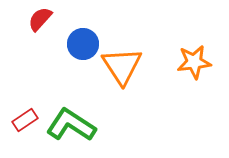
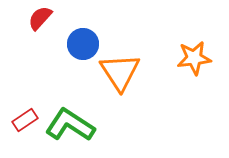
red semicircle: moved 1 px up
orange star: moved 4 px up
orange triangle: moved 2 px left, 6 px down
green L-shape: moved 1 px left
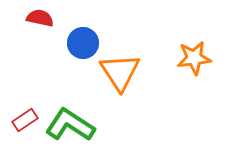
red semicircle: rotated 60 degrees clockwise
blue circle: moved 1 px up
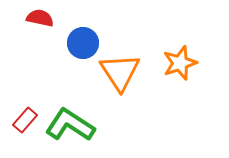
orange star: moved 14 px left, 5 px down; rotated 12 degrees counterclockwise
red rectangle: rotated 15 degrees counterclockwise
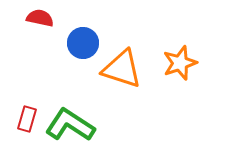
orange triangle: moved 2 px right, 3 px up; rotated 39 degrees counterclockwise
red rectangle: moved 2 px right, 1 px up; rotated 25 degrees counterclockwise
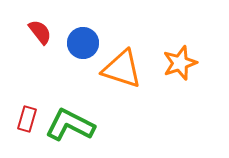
red semicircle: moved 14 px down; rotated 40 degrees clockwise
green L-shape: rotated 6 degrees counterclockwise
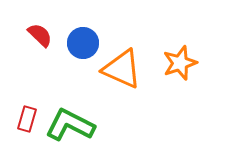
red semicircle: moved 3 px down; rotated 8 degrees counterclockwise
orange triangle: rotated 6 degrees clockwise
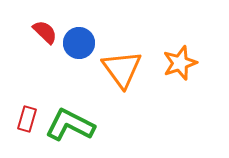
red semicircle: moved 5 px right, 3 px up
blue circle: moved 4 px left
orange triangle: rotated 30 degrees clockwise
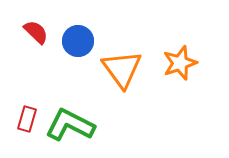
red semicircle: moved 9 px left
blue circle: moved 1 px left, 2 px up
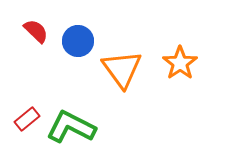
red semicircle: moved 1 px up
orange star: rotated 16 degrees counterclockwise
red rectangle: rotated 35 degrees clockwise
green L-shape: moved 1 px right, 2 px down
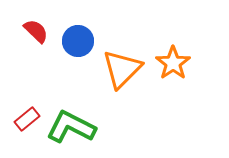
orange star: moved 7 px left
orange triangle: rotated 21 degrees clockwise
